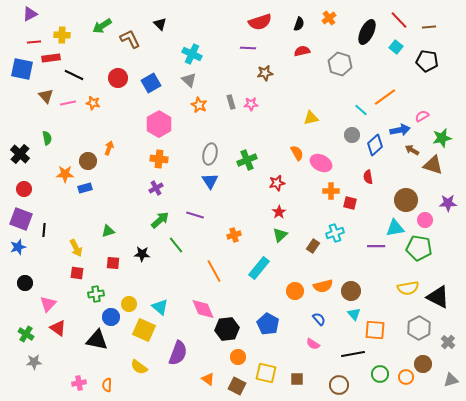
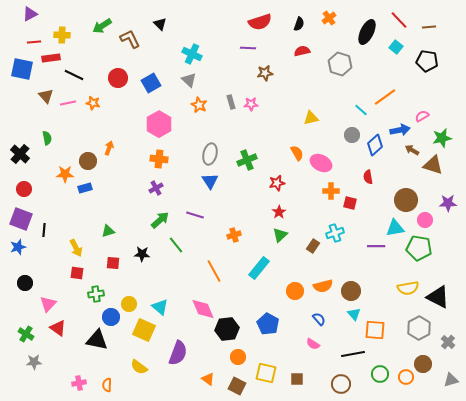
brown circle at (339, 385): moved 2 px right, 1 px up
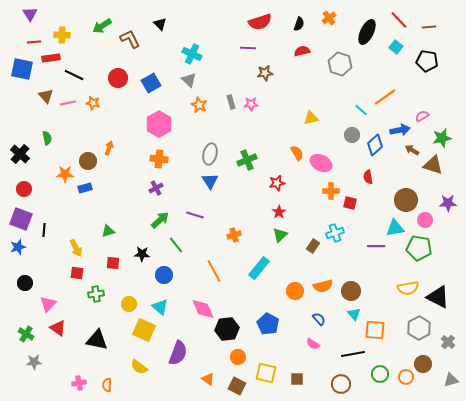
purple triangle at (30, 14): rotated 35 degrees counterclockwise
blue circle at (111, 317): moved 53 px right, 42 px up
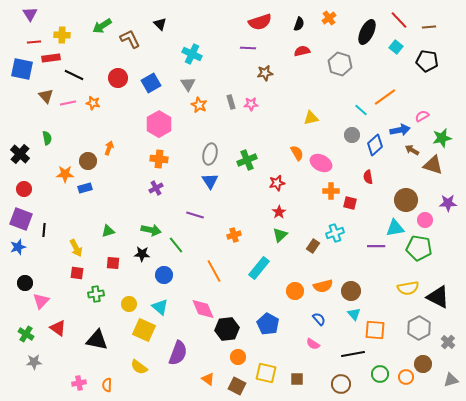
gray triangle at (189, 80): moved 1 px left, 4 px down; rotated 14 degrees clockwise
green arrow at (160, 220): moved 9 px left, 10 px down; rotated 54 degrees clockwise
pink triangle at (48, 304): moved 7 px left, 3 px up
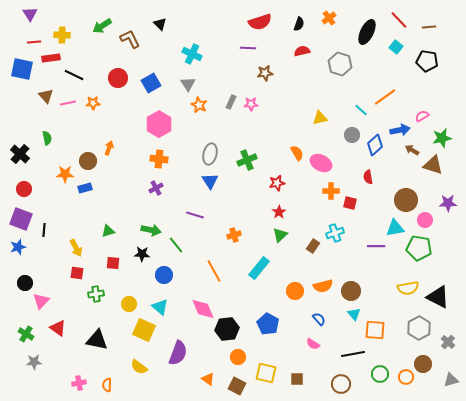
gray rectangle at (231, 102): rotated 40 degrees clockwise
orange star at (93, 103): rotated 16 degrees counterclockwise
yellow triangle at (311, 118): moved 9 px right
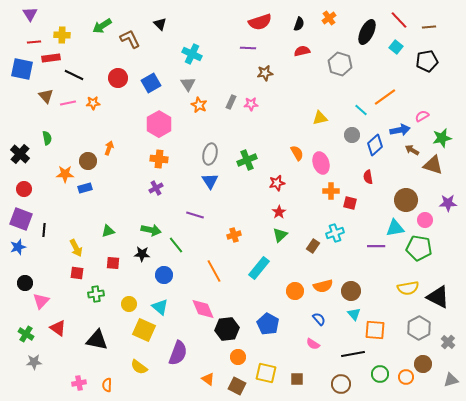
black pentagon at (427, 61): rotated 20 degrees counterclockwise
pink ellipse at (321, 163): rotated 45 degrees clockwise
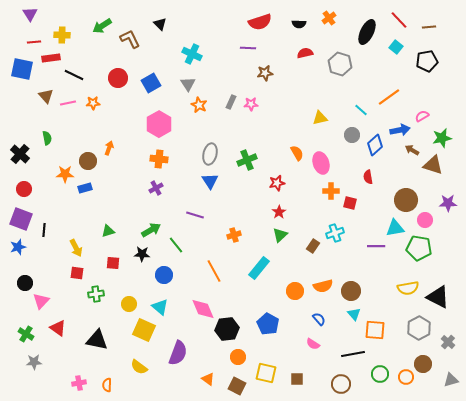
black semicircle at (299, 24): rotated 72 degrees clockwise
red semicircle at (302, 51): moved 3 px right, 2 px down
orange line at (385, 97): moved 4 px right
green arrow at (151, 230): rotated 42 degrees counterclockwise
